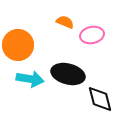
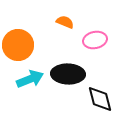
pink ellipse: moved 3 px right, 5 px down
black ellipse: rotated 12 degrees counterclockwise
cyan arrow: rotated 32 degrees counterclockwise
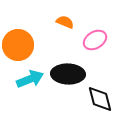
pink ellipse: rotated 20 degrees counterclockwise
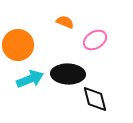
black diamond: moved 5 px left
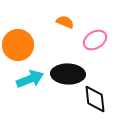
black diamond: rotated 8 degrees clockwise
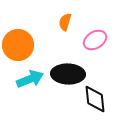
orange semicircle: rotated 96 degrees counterclockwise
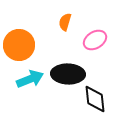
orange circle: moved 1 px right
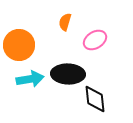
cyan arrow: rotated 12 degrees clockwise
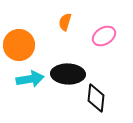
pink ellipse: moved 9 px right, 4 px up
black diamond: moved 1 px right, 1 px up; rotated 12 degrees clockwise
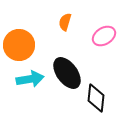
black ellipse: moved 1 px left, 1 px up; rotated 52 degrees clockwise
